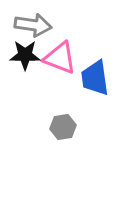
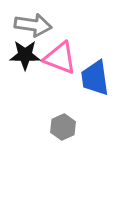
gray hexagon: rotated 15 degrees counterclockwise
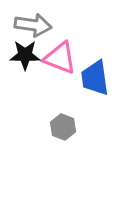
gray hexagon: rotated 15 degrees counterclockwise
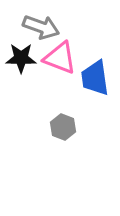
gray arrow: moved 8 px right, 2 px down; rotated 12 degrees clockwise
black star: moved 4 px left, 3 px down
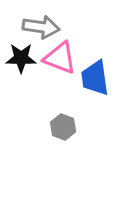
gray arrow: rotated 12 degrees counterclockwise
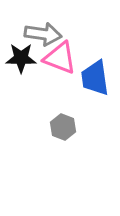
gray arrow: moved 2 px right, 7 px down
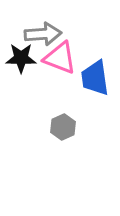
gray arrow: rotated 12 degrees counterclockwise
gray hexagon: rotated 15 degrees clockwise
